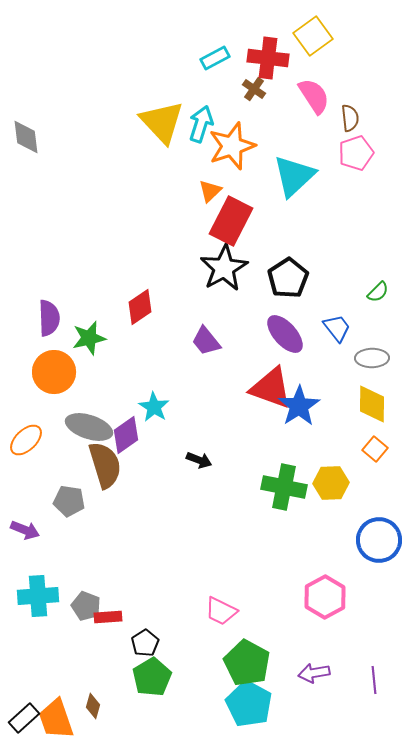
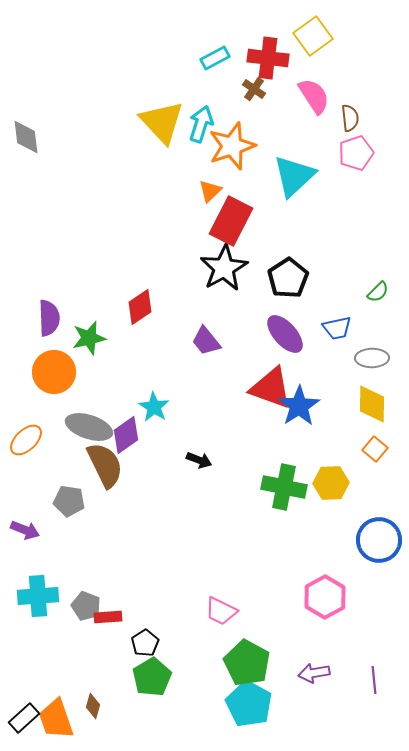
blue trapezoid at (337, 328): rotated 116 degrees clockwise
brown semicircle at (105, 465): rotated 9 degrees counterclockwise
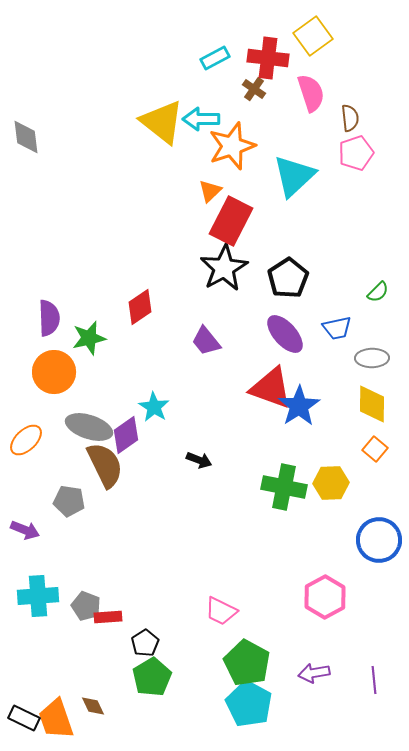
pink semicircle at (314, 96): moved 3 px left, 3 px up; rotated 15 degrees clockwise
yellow triangle at (162, 122): rotated 9 degrees counterclockwise
cyan arrow at (201, 124): moved 5 px up; rotated 108 degrees counterclockwise
brown diamond at (93, 706): rotated 40 degrees counterclockwise
black rectangle at (24, 718): rotated 68 degrees clockwise
